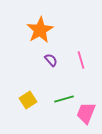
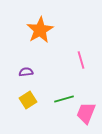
purple semicircle: moved 25 px left, 12 px down; rotated 56 degrees counterclockwise
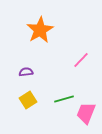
pink line: rotated 60 degrees clockwise
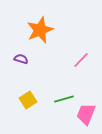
orange star: rotated 8 degrees clockwise
purple semicircle: moved 5 px left, 13 px up; rotated 24 degrees clockwise
pink trapezoid: moved 1 px down
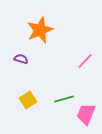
pink line: moved 4 px right, 1 px down
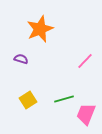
orange star: moved 1 px up
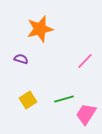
orange star: rotated 8 degrees clockwise
pink trapezoid: rotated 10 degrees clockwise
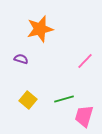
yellow square: rotated 18 degrees counterclockwise
pink trapezoid: moved 2 px left, 2 px down; rotated 15 degrees counterclockwise
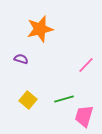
pink line: moved 1 px right, 4 px down
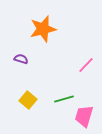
orange star: moved 3 px right
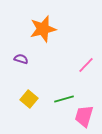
yellow square: moved 1 px right, 1 px up
